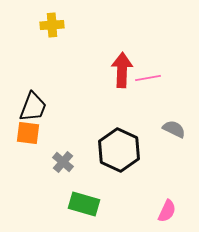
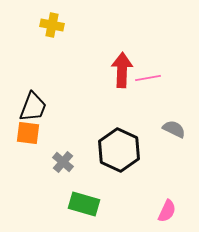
yellow cross: rotated 15 degrees clockwise
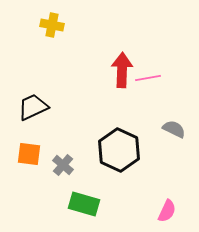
black trapezoid: rotated 136 degrees counterclockwise
orange square: moved 1 px right, 21 px down
gray cross: moved 3 px down
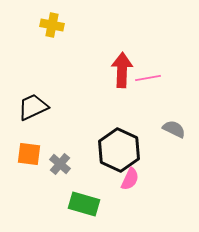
gray cross: moved 3 px left, 1 px up
pink semicircle: moved 37 px left, 32 px up
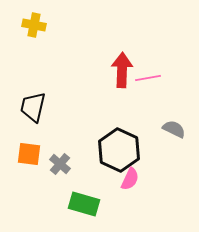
yellow cross: moved 18 px left
black trapezoid: rotated 52 degrees counterclockwise
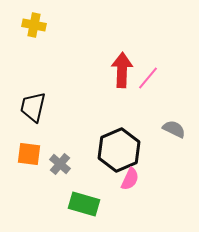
pink line: rotated 40 degrees counterclockwise
black hexagon: rotated 12 degrees clockwise
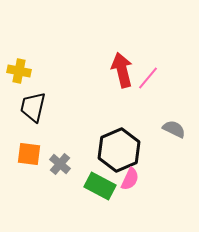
yellow cross: moved 15 px left, 46 px down
red arrow: rotated 16 degrees counterclockwise
green rectangle: moved 16 px right, 18 px up; rotated 12 degrees clockwise
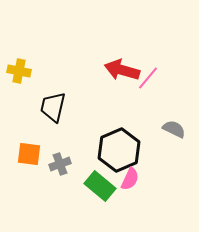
red arrow: rotated 60 degrees counterclockwise
black trapezoid: moved 20 px right
gray cross: rotated 30 degrees clockwise
green rectangle: rotated 12 degrees clockwise
